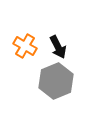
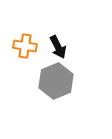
orange cross: rotated 20 degrees counterclockwise
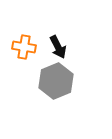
orange cross: moved 1 px left, 1 px down
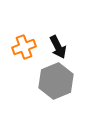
orange cross: rotated 30 degrees counterclockwise
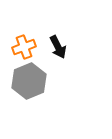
gray hexagon: moved 27 px left
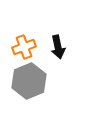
black arrow: rotated 15 degrees clockwise
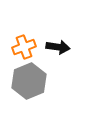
black arrow: rotated 70 degrees counterclockwise
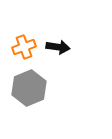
gray hexagon: moved 7 px down
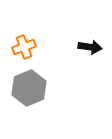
black arrow: moved 32 px right
